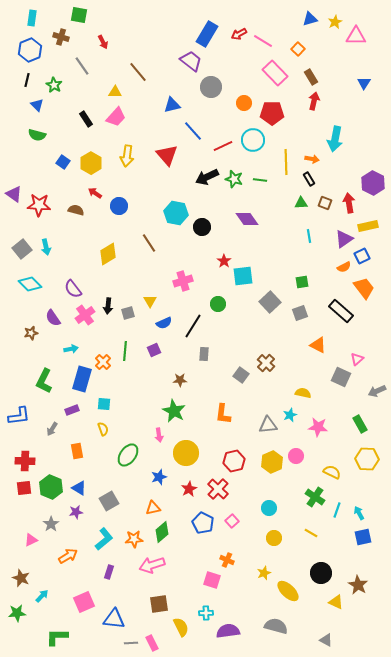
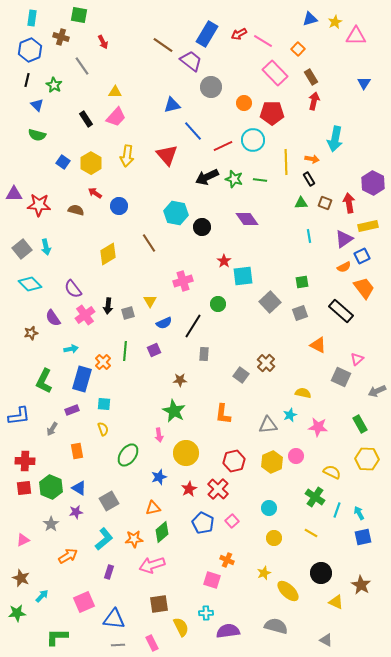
brown line at (138, 72): moved 25 px right, 27 px up; rotated 15 degrees counterclockwise
purple triangle at (14, 194): rotated 36 degrees counterclockwise
pink triangle at (31, 540): moved 8 px left
brown star at (358, 585): moved 3 px right
gray line at (131, 643): moved 13 px left, 2 px down
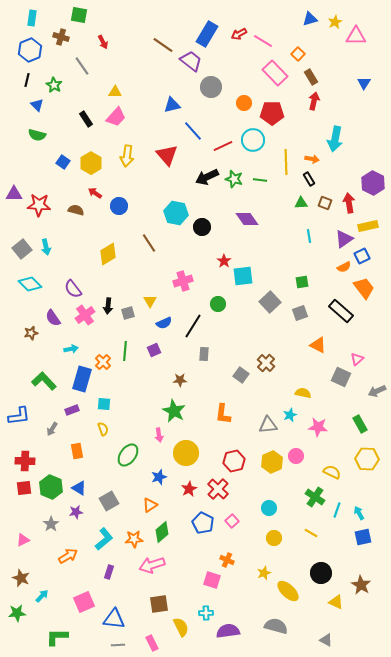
orange square at (298, 49): moved 5 px down
green L-shape at (44, 381): rotated 110 degrees clockwise
orange triangle at (153, 508): moved 3 px left, 3 px up; rotated 21 degrees counterclockwise
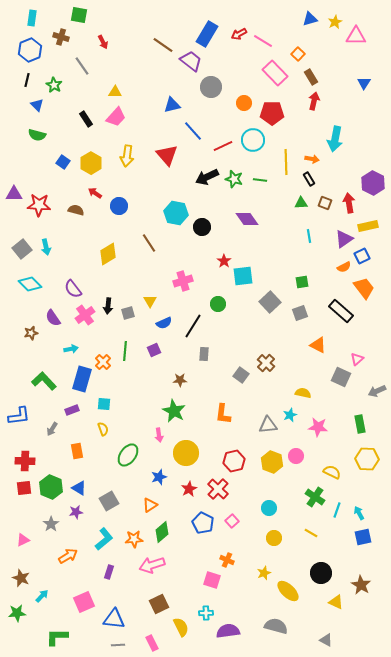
green rectangle at (360, 424): rotated 18 degrees clockwise
yellow hexagon at (272, 462): rotated 15 degrees counterclockwise
brown square at (159, 604): rotated 18 degrees counterclockwise
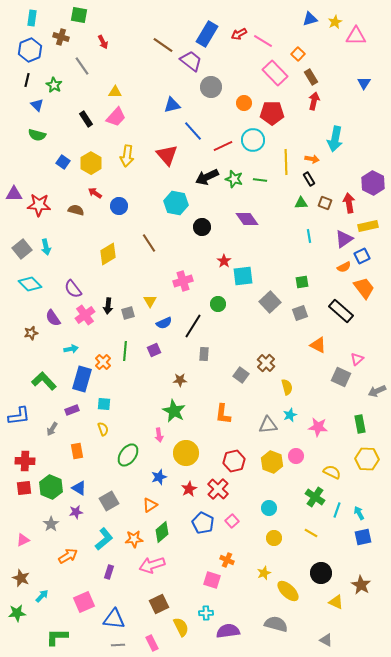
cyan hexagon at (176, 213): moved 10 px up
yellow semicircle at (303, 393): moved 16 px left, 6 px up; rotated 63 degrees clockwise
gray semicircle at (276, 626): moved 2 px up
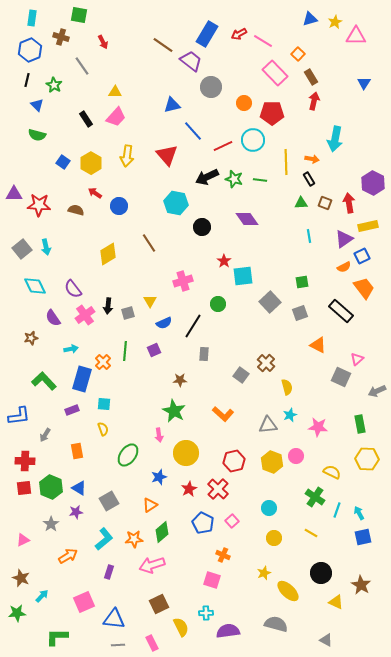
cyan diamond at (30, 284): moved 5 px right, 2 px down; rotated 20 degrees clockwise
brown star at (31, 333): moved 5 px down
orange L-shape at (223, 414): rotated 55 degrees counterclockwise
gray arrow at (52, 429): moved 7 px left, 6 px down
orange cross at (227, 560): moved 4 px left, 5 px up
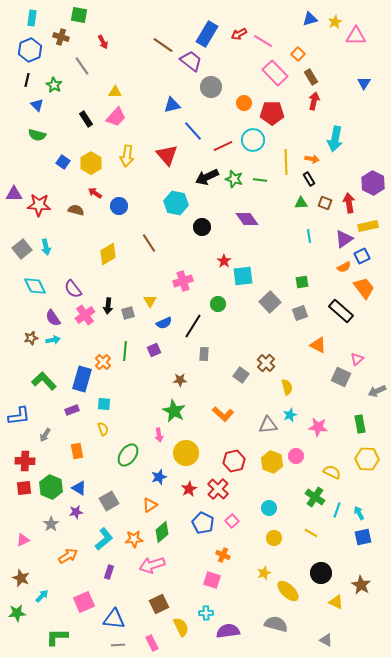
cyan arrow at (71, 349): moved 18 px left, 9 px up
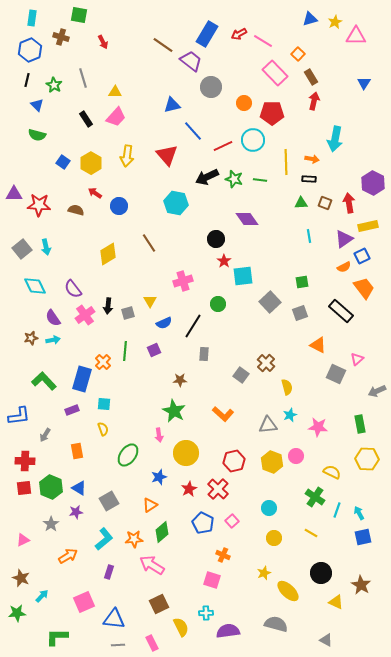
gray line at (82, 66): moved 1 px right, 12 px down; rotated 18 degrees clockwise
black rectangle at (309, 179): rotated 56 degrees counterclockwise
black circle at (202, 227): moved 14 px right, 12 px down
gray square at (341, 377): moved 5 px left, 3 px up
pink arrow at (152, 565): rotated 50 degrees clockwise
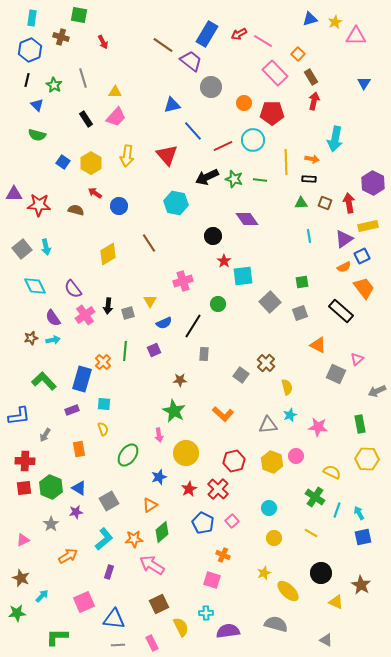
black circle at (216, 239): moved 3 px left, 3 px up
orange rectangle at (77, 451): moved 2 px right, 2 px up
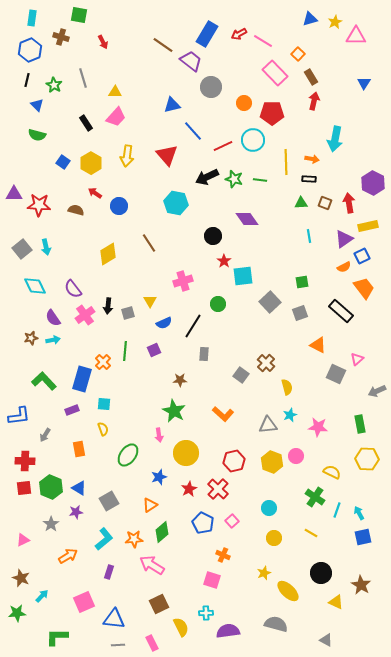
black rectangle at (86, 119): moved 4 px down
